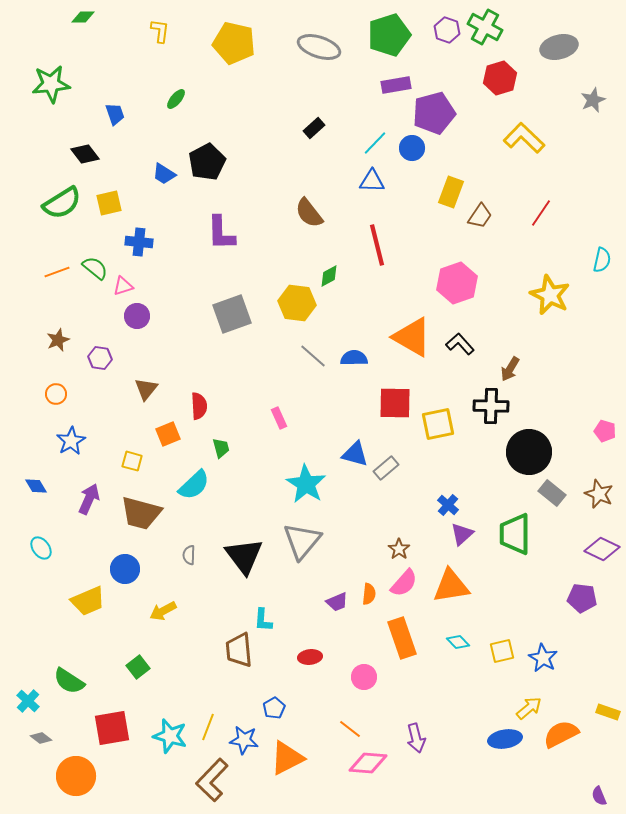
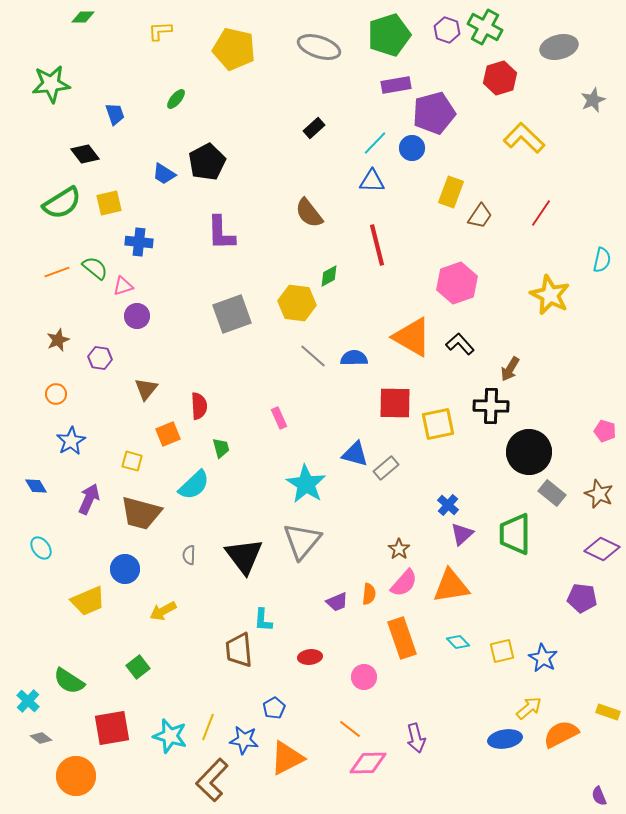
yellow L-shape at (160, 31): rotated 100 degrees counterclockwise
yellow pentagon at (234, 43): moved 6 px down
pink diamond at (368, 763): rotated 6 degrees counterclockwise
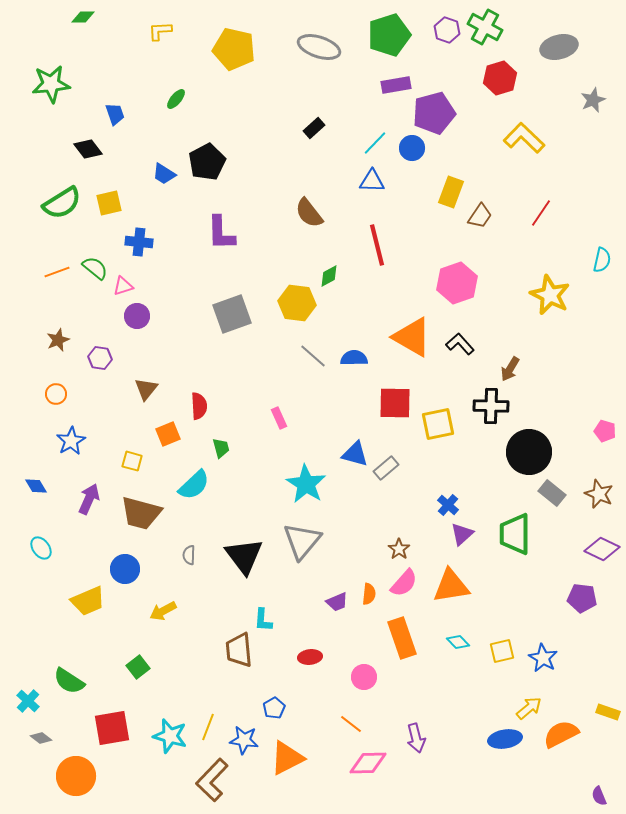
black diamond at (85, 154): moved 3 px right, 5 px up
orange line at (350, 729): moved 1 px right, 5 px up
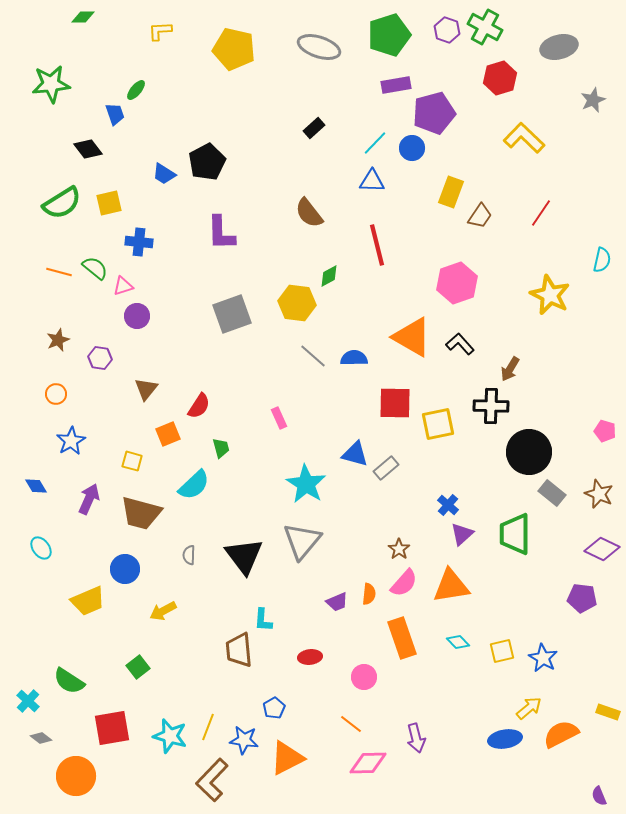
green ellipse at (176, 99): moved 40 px left, 9 px up
orange line at (57, 272): moved 2 px right; rotated 35 degrees clockwise
red semicircle at (199, 406): rotated 36 degrees clockwise
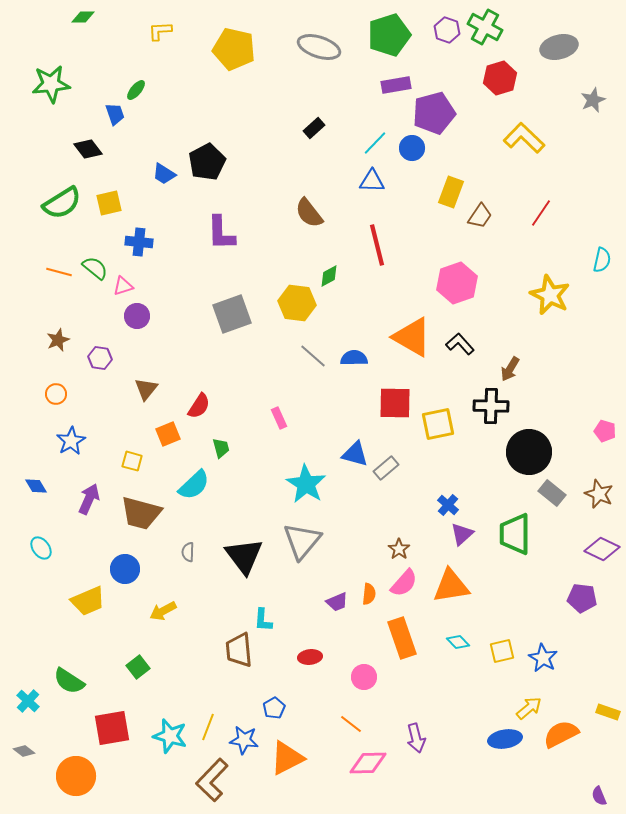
gray semicircle at (189, 555): moved 1 px left, 3 px up
gray diamond at (41, 738): moved 17 px left, 13 px down
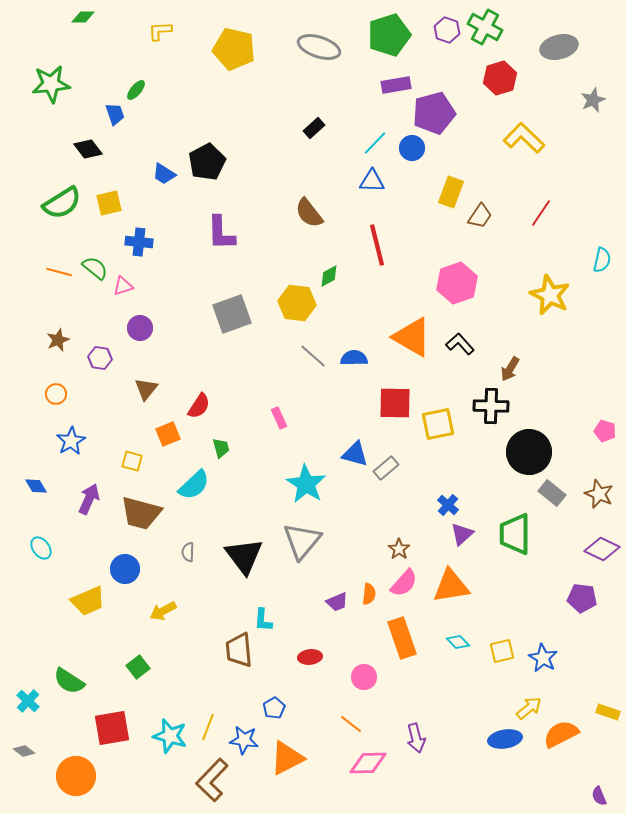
purple circle at (137, 316): moved 3 px right, 12 px down
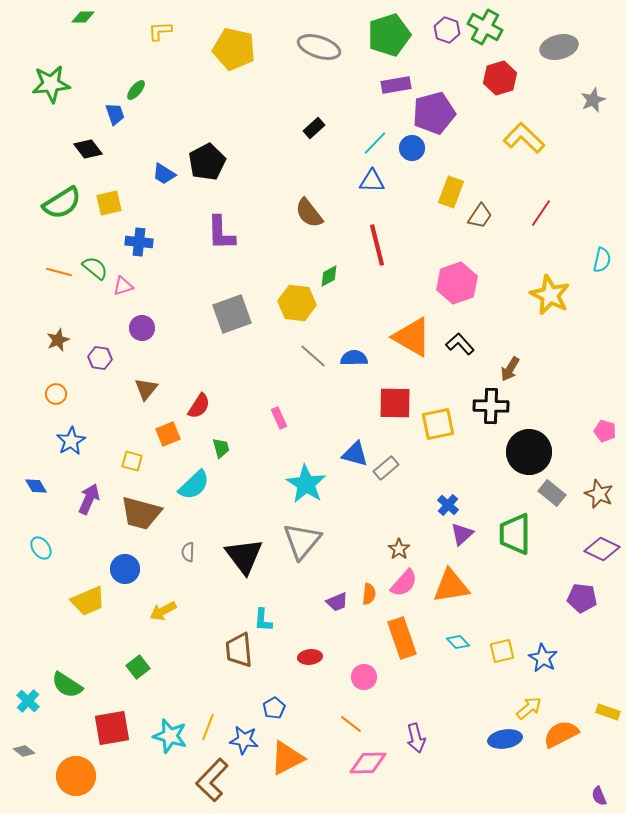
purple circle at (140, 328): moved 2 px right
green semicircle at (69, 681): moved 2 px left, 4 px down
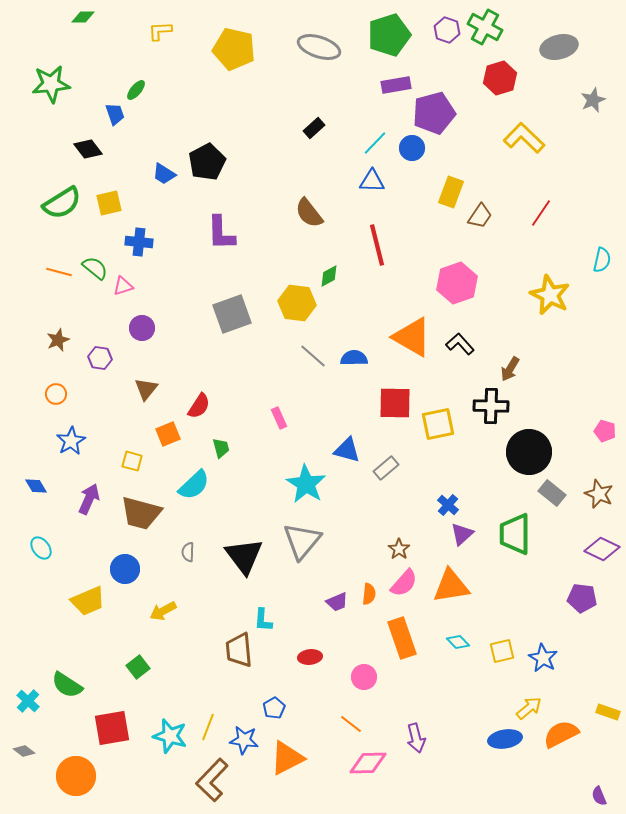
blue triangle at (355, 454): moved 8 px left, 4 px up
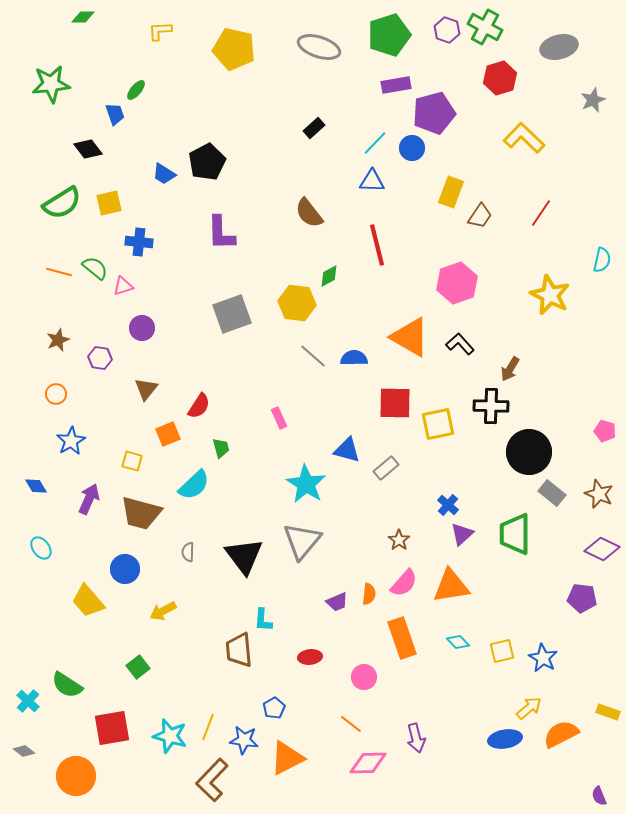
orange triangle at (412, 337): moved 2 px left
brown star at (399, 549): moved 9 px up
yellow trapezoid at (88, 601): rotated 72 degrees clockwise
